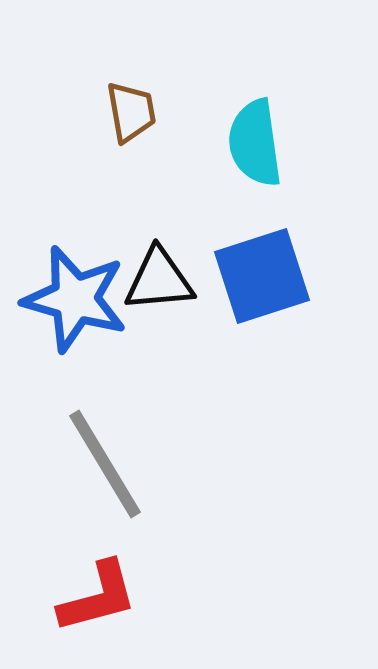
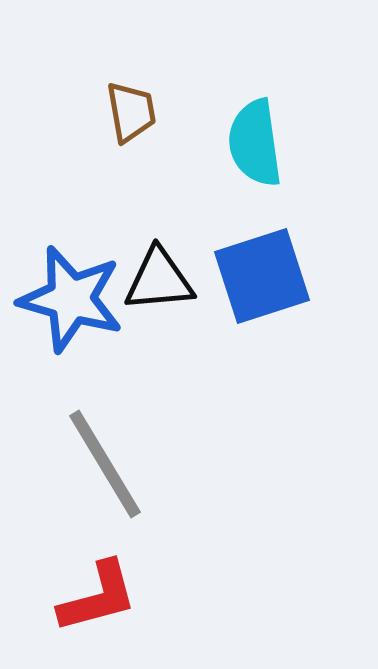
blue star: moved 4 px left
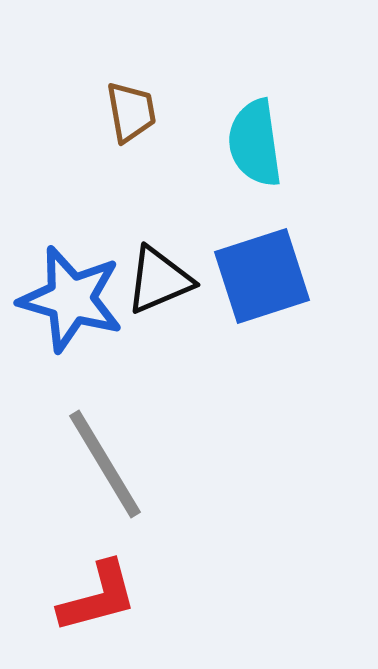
black triangle: rotated 18 degrees counterclockwise
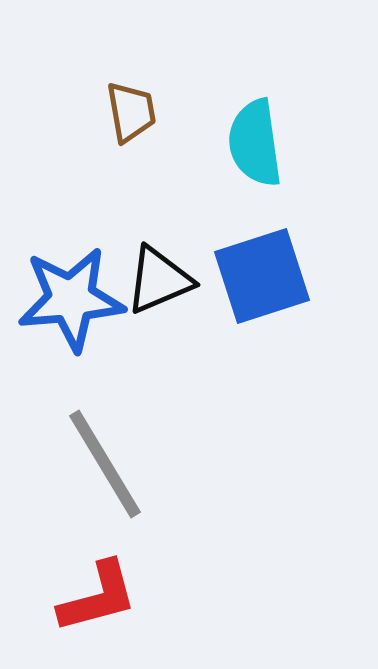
blue star: rotated 21 degrees counterclockwise
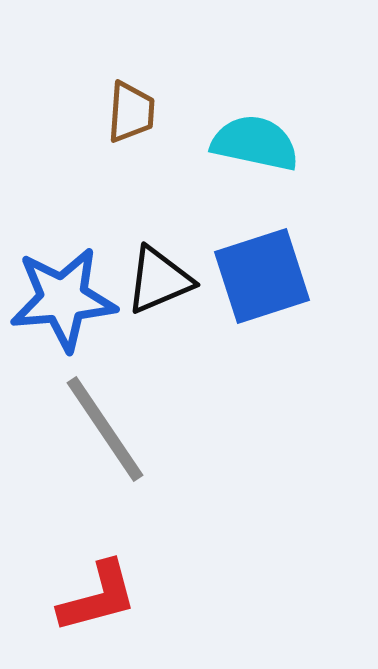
brown trapezoid: rotated 14 degrees clockwise
cyan semicircle: rotated 110 degrees clockwise
blue star: moved 8 px left
gray line: moved 35 px up; rotated 3 degrees counterclockwise
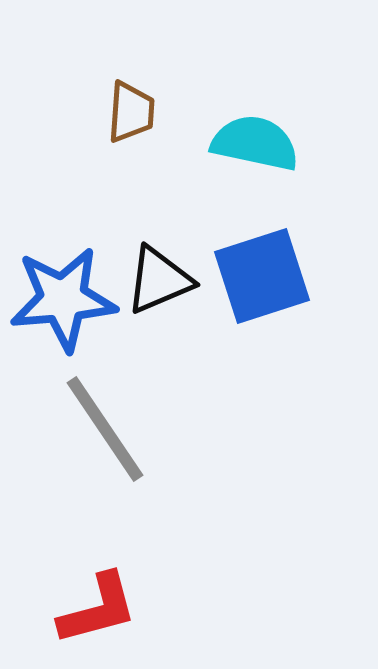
red L-shape: moved 12 px down
